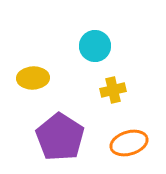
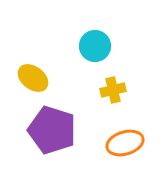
yellow ellipse: rotated 40 degrees clockwise
purple pentagon: moved 8 px left, 7 px up; rotated 15 degrees counterclockwise
orange ellipse: moved 4 px left
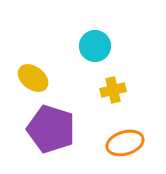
purple pentagon: moved 1 px left, 1 px up
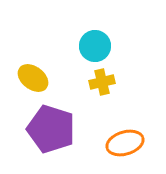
yellow cross: moved 11 px left, 8 px up
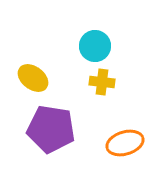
yellow cross: rotated 20 degrees clockwise
purple pentagon: rotated 9 degrees counterclockwise
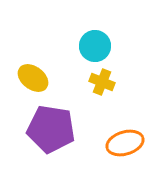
yellow cross: rotated 15 degrees clockwise
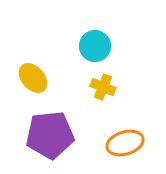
yellow ellipse: rotated 12 degrees clockwise
yellow cross: moved 1 px right, 5 px down
purple pentagon: moved 1 px left, 6 px down; rotated 15 degrees counterclockwise
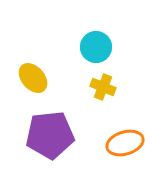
cyan circle: moved 1 px right, 1 px down
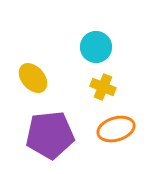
orange ellipse: moved 9 px left, 14 px up
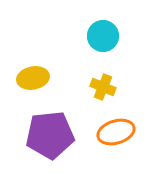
cyan circle: moved 7 px right, 11 px up
yellow ellipse: rotated 60 degrees counterclockwise
orange ellipse: moved 3 px down
